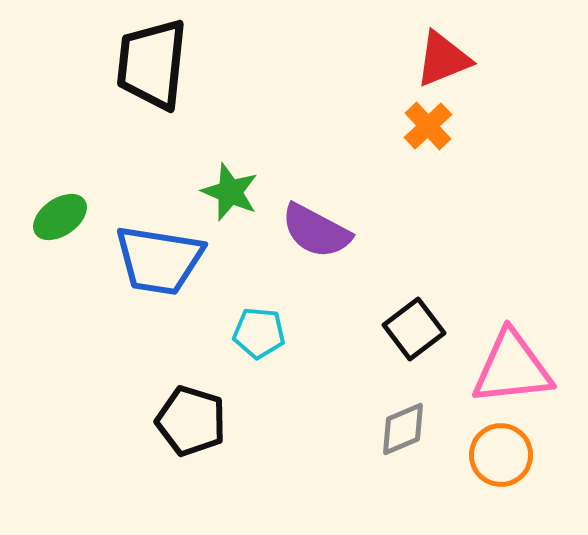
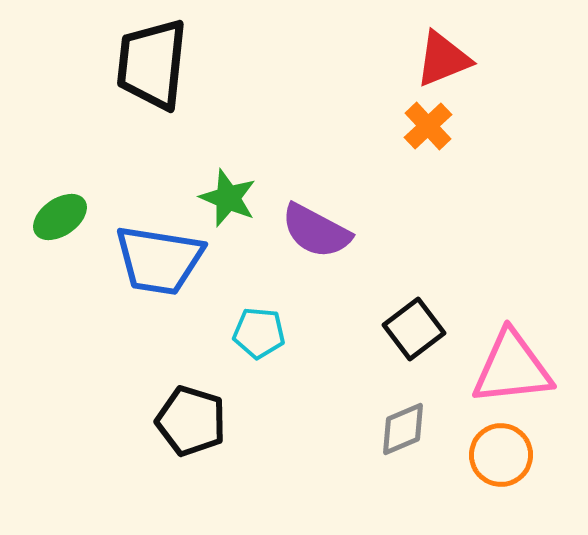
green star: moved 2 px left, 6 px down
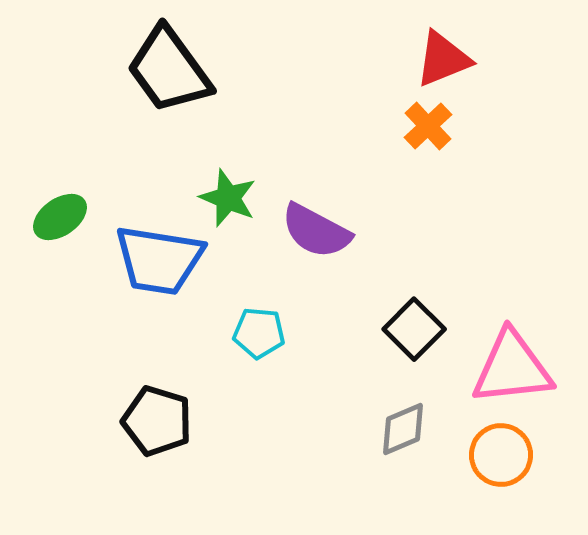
black trapezoid: moved 17 px right, 6 px down; rotated 42 degrees counterclockwise
black square: rotated 8 degrees counterclockwise
black pentagon: moved 34 px left
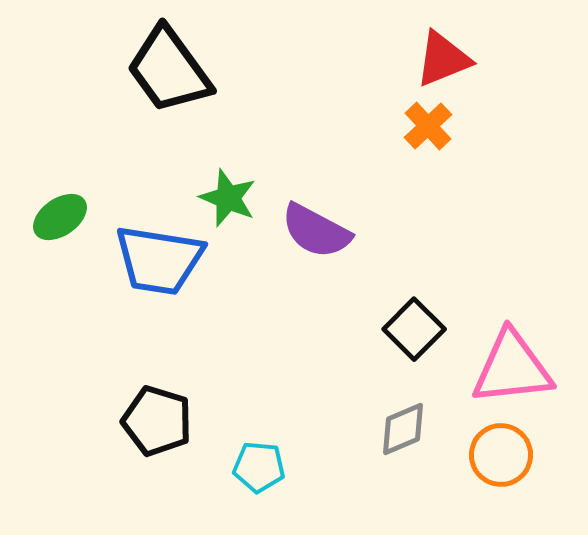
cyan pentagon: moved 134 px down
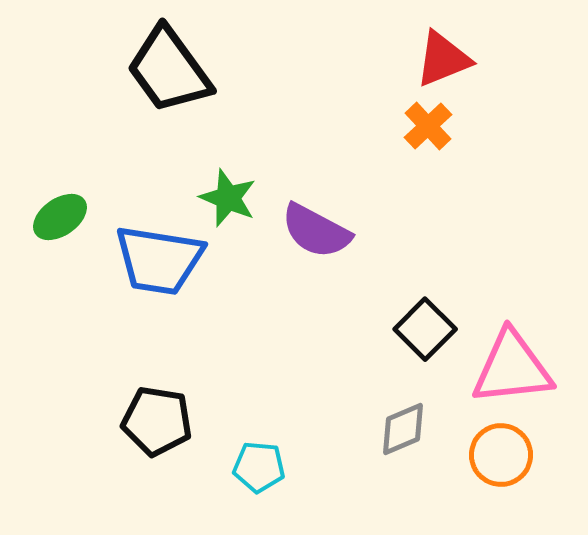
black square: moved 11 px right
black pentagon: rotated 8 degrees counterclockwise
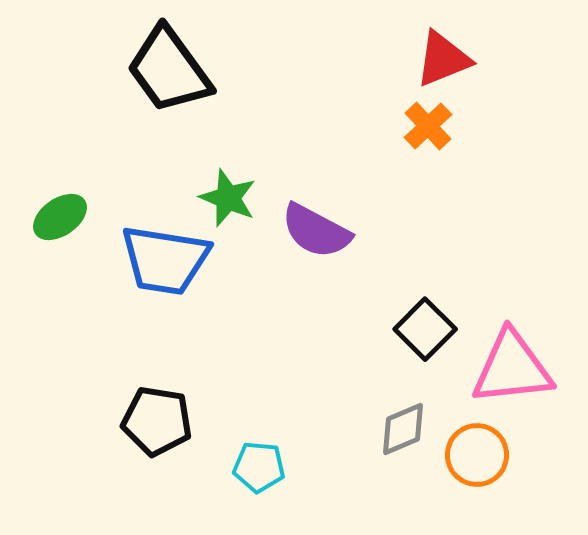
blue trapezoid: moved 6 px right
orange circle: moved 24 px left
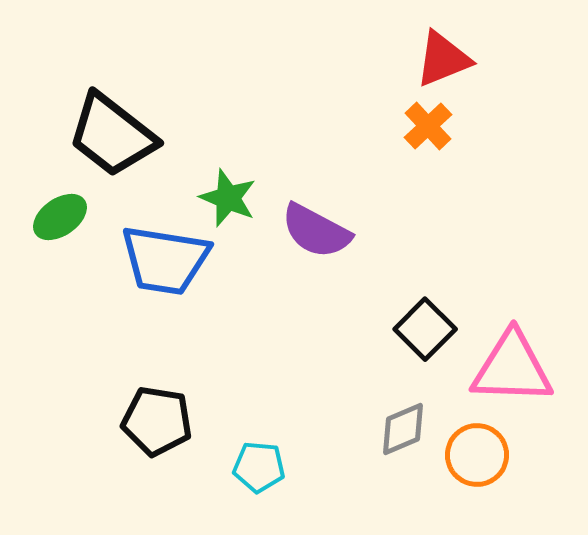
black trapezoid: moved 57 px left, 65 px down; rotated 16 degrees counterclockwise
pink triangle: rotated 8 degrees clockwise
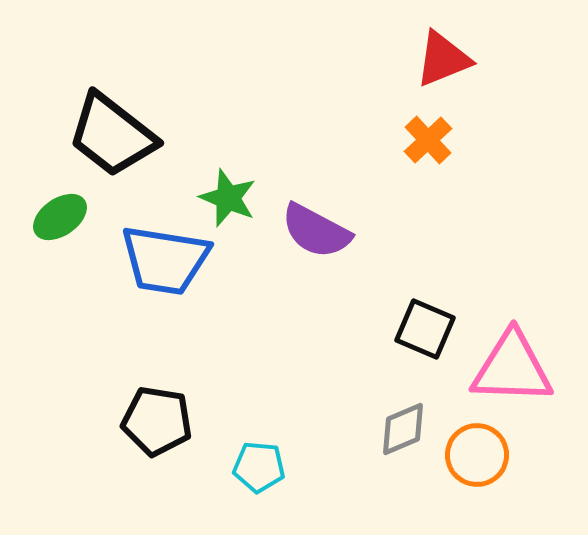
orange cross: moved 14 px down
black square: rotated 22 degrees counterclockwise
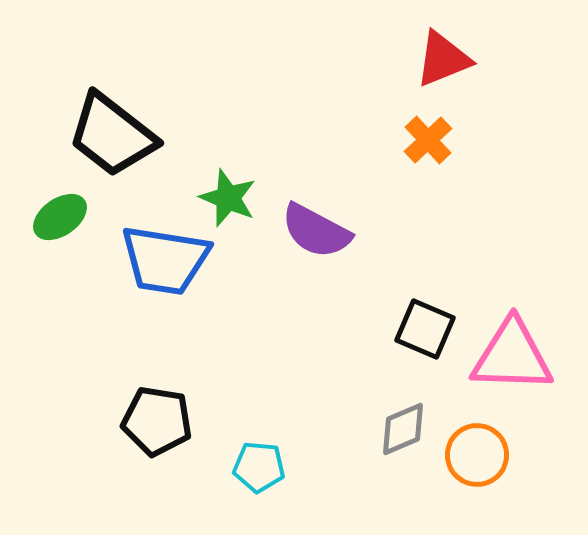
pink triangle: moved 12 px up
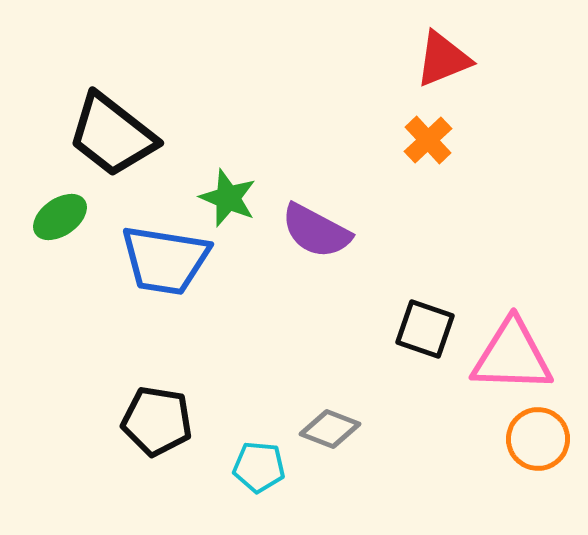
black square: rotated 4 degrees counterclockwise
gray diamond: moved 73 px left; rotated 44 degrees clockwise
orange circle: moved 61 px right, 16 px up
